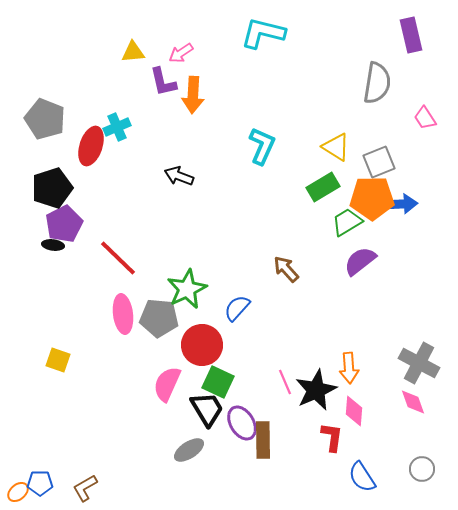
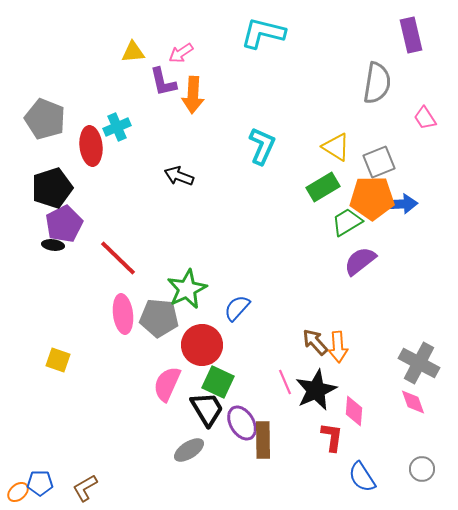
red ellipse at (91, 146): rotated 24 degrees counterclockwise
brown arrow at (286, 269): moved 29 px right, 73 px down
orange arrow at (349, 368): moved 11 px left, 21 px up
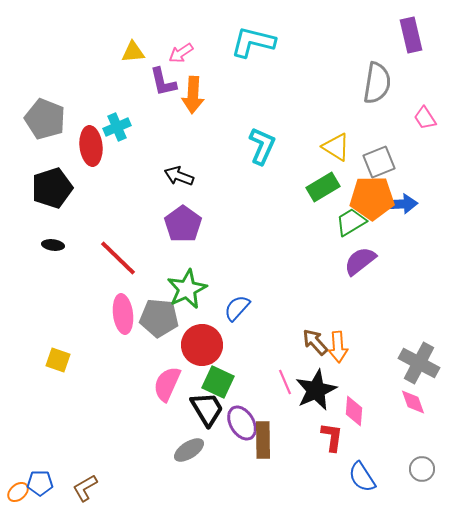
cyan L-shape at (263, 33): moved 10 px left, 9 px down
green trapezoid at (347, 222): moved 4 px right
purple pentagon at (64, 224): moved 119 px right; rotated 9 degrees counterclockwise
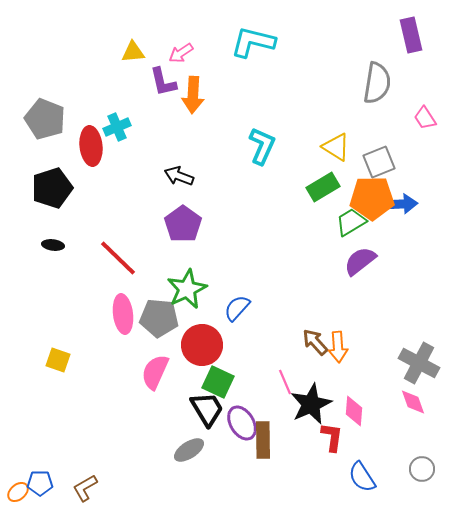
pink semicircle at (167, 384): moved 12 px left, 12 px up
black star at (316, 390): moved 5 px left, 14 px down
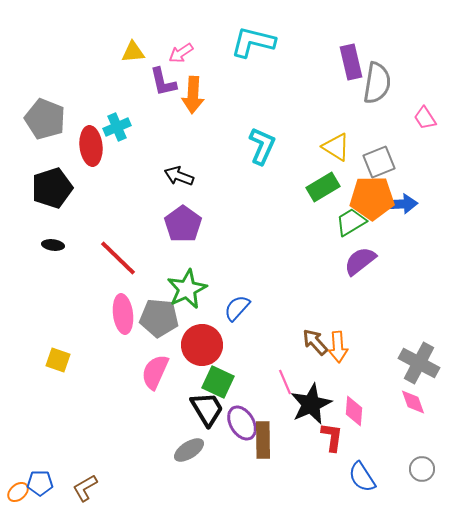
purple rectangle at (411, 35): moved 60 px left, 27 px down
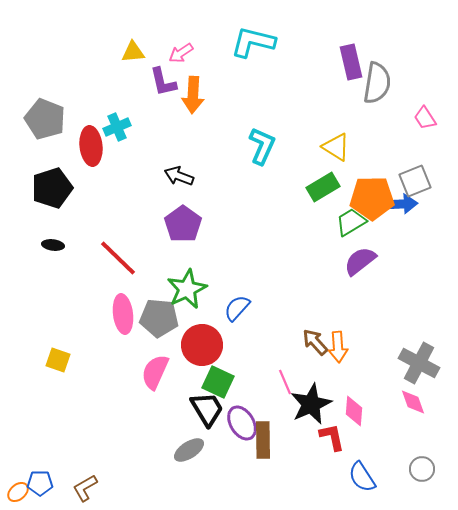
gray square at (379, 162): moved 36 px right, 19 px down
red L-shape at (332, 437): rotated 20 degrees counterclockwise
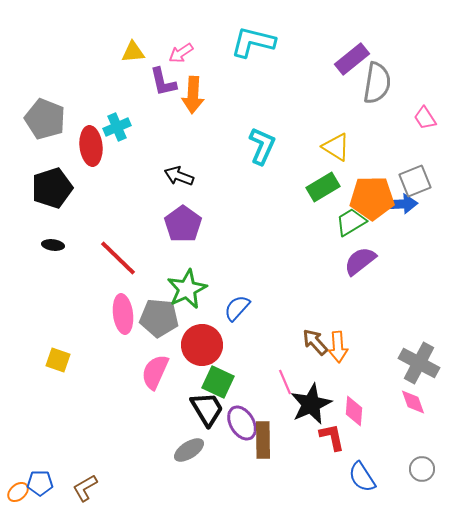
purple rectangle at (351, 62): moved 1 px right, 3 px up; rotated 64 degrees clockwise
